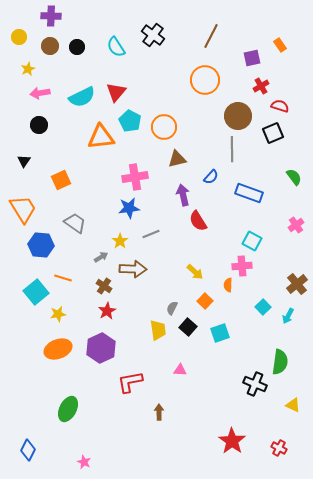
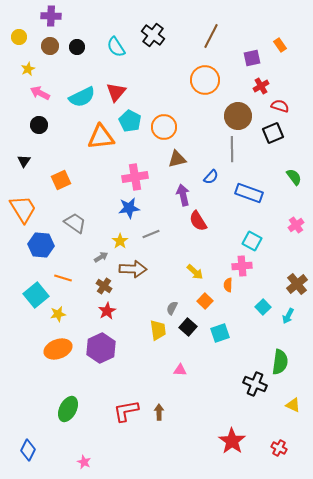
pink arrow at (40, 93): rotated 36 degrees clockwise
cyan square at (36, 292): moved 3 px down
red L-shape at (130, 382): moved 4 px left, 29 px down
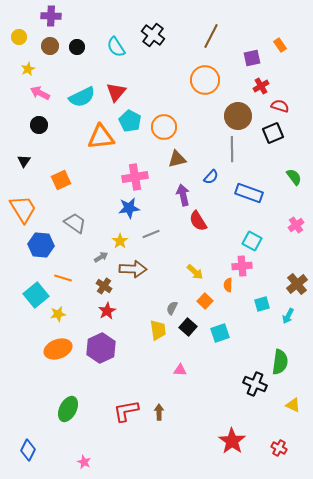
cyan square at (263, 307): moved 1 px left, 3 px up; rotated 28 degrees clockwise
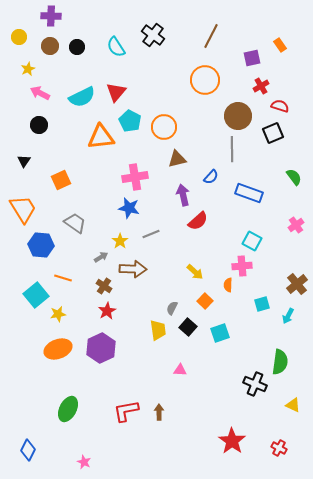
blue star at (129, 208): rotated 20 degrees clockwise
red semicircle at (198, 221): rotated 100 degrees counterclockwise
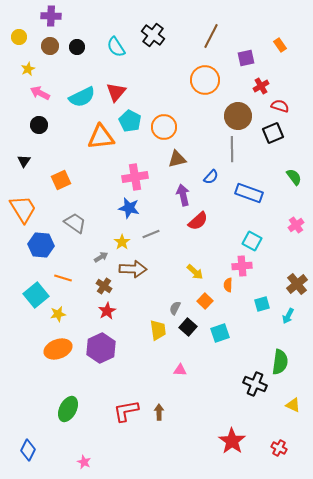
purple square at (252, 58): moved 6 px left
yellow star at (120, 241): moved 2 px right, 1 px down
gray semicircle at (172, 308): moved 3 px right
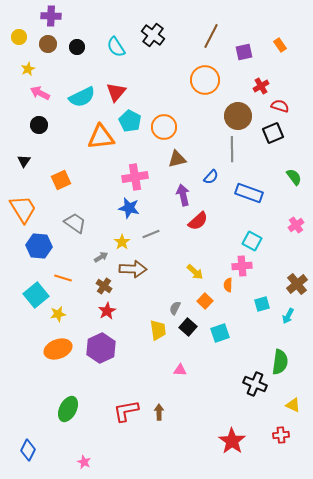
brown circle at (50, 46): moved 2 px left, 2 px up
purple square at (246, 58): moved 2 px left, 6 px up
blue hexagon at (41, 245): moved 2 px left, 1 px down
red cross at (279, 448): moved 2 px right, 13 px up; rotated 35 degrees counterclockwise
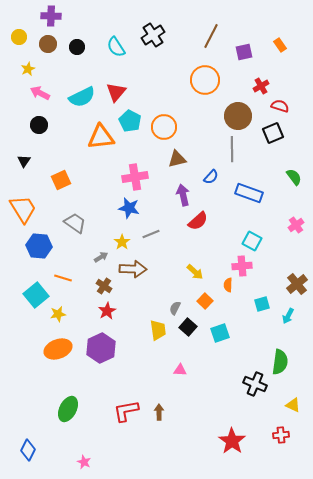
black cross at (153, 35): rotated 20 degrees clockwise
